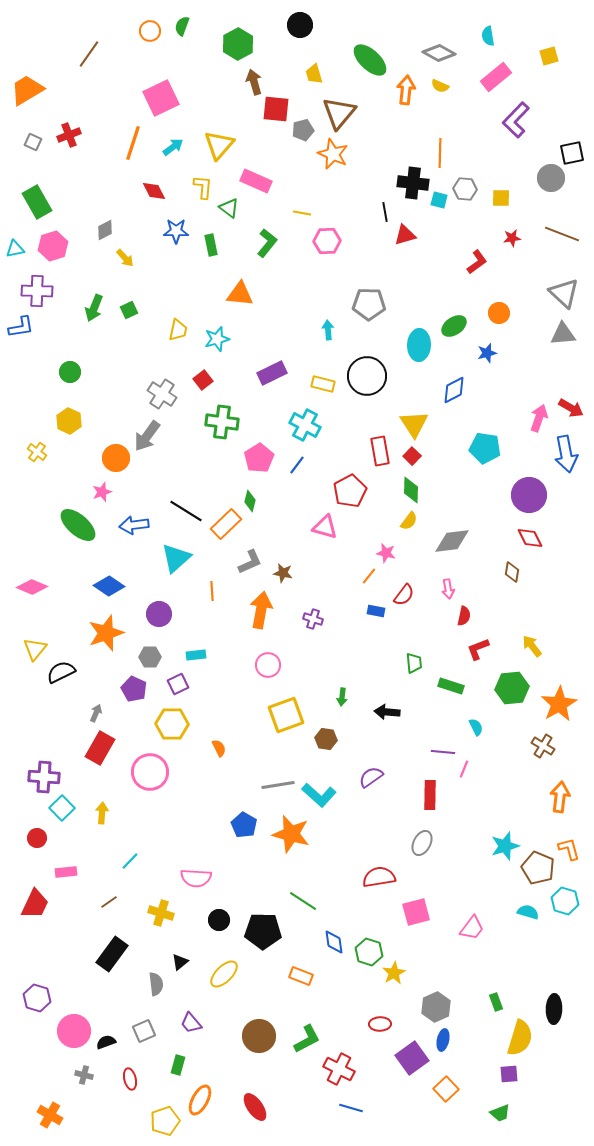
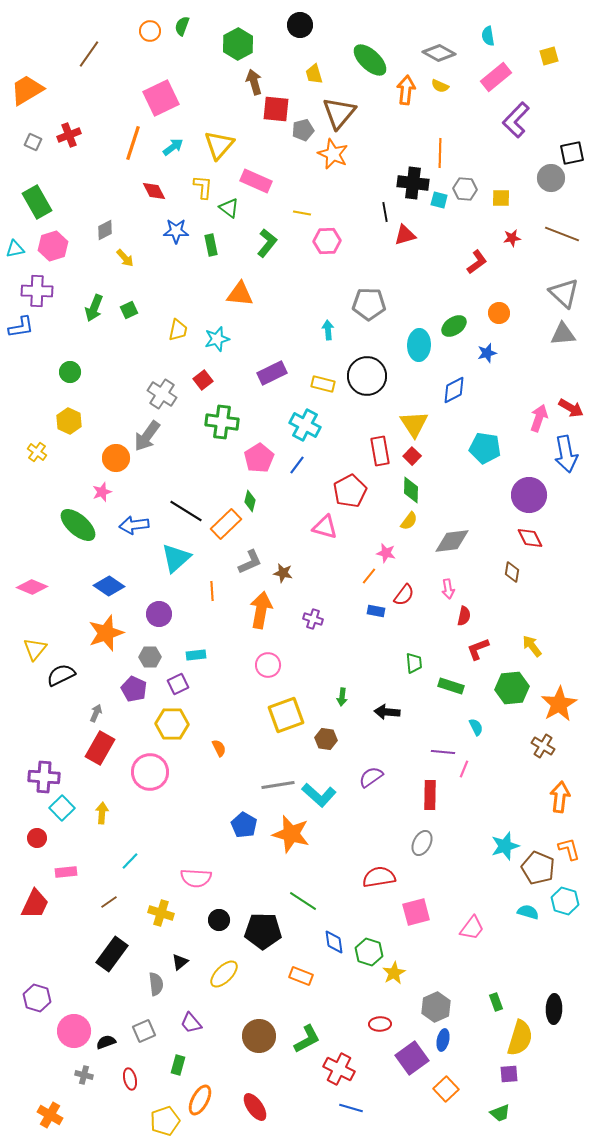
black semicircle at (61, 672): moved 3 px down
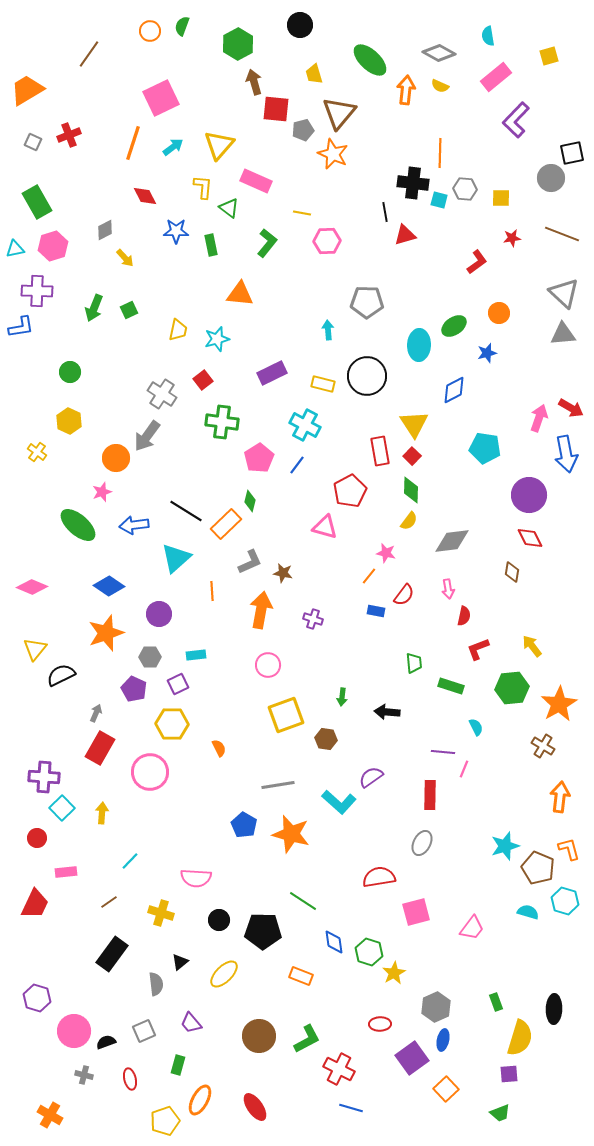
red diamond at (154, 191): moved 9 px left, 5 px down
gray pentagon at (369, 304): moved 2 px left, 2 px up
cyan L-shape at (319, 795): moved 20 px right, 7 px down
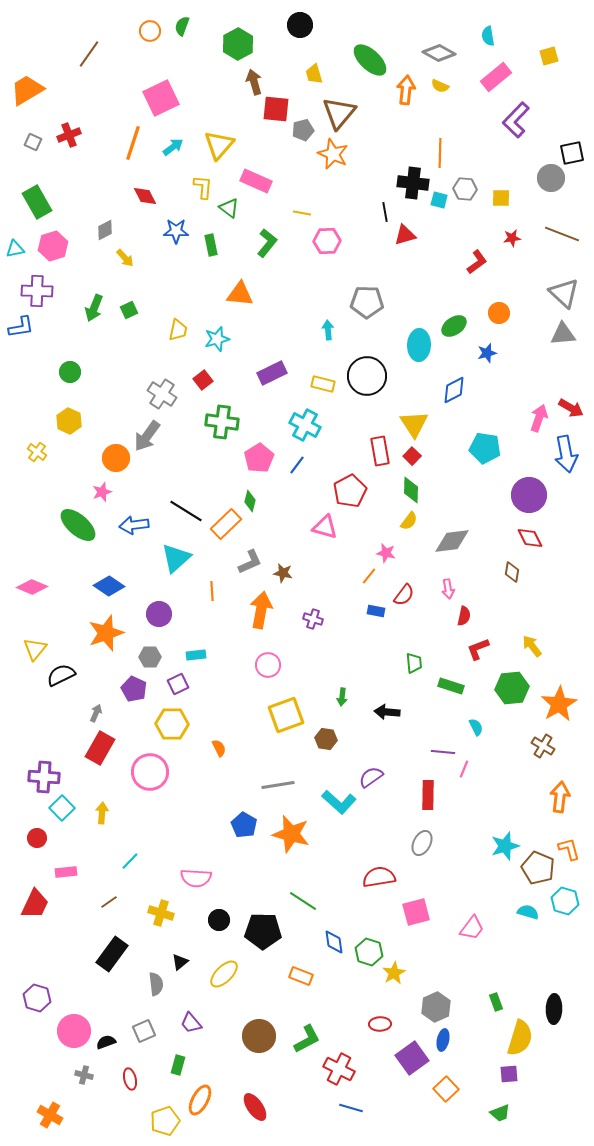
red rectangle at (430, 795): moved 2 px left
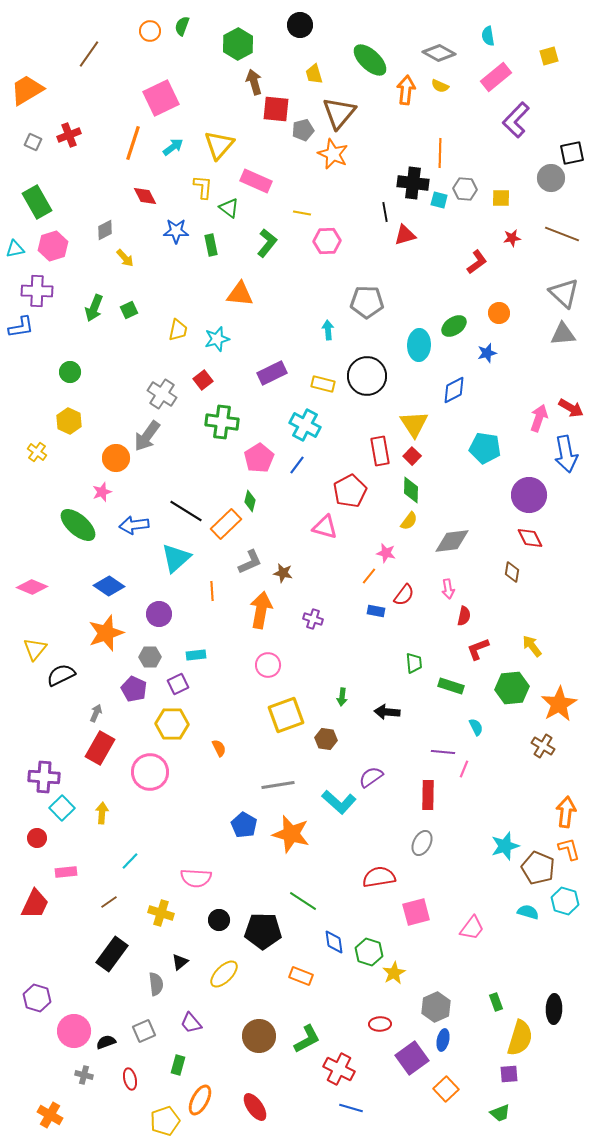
orange arrow at (560, 797): moved 6 px right, 15 px down
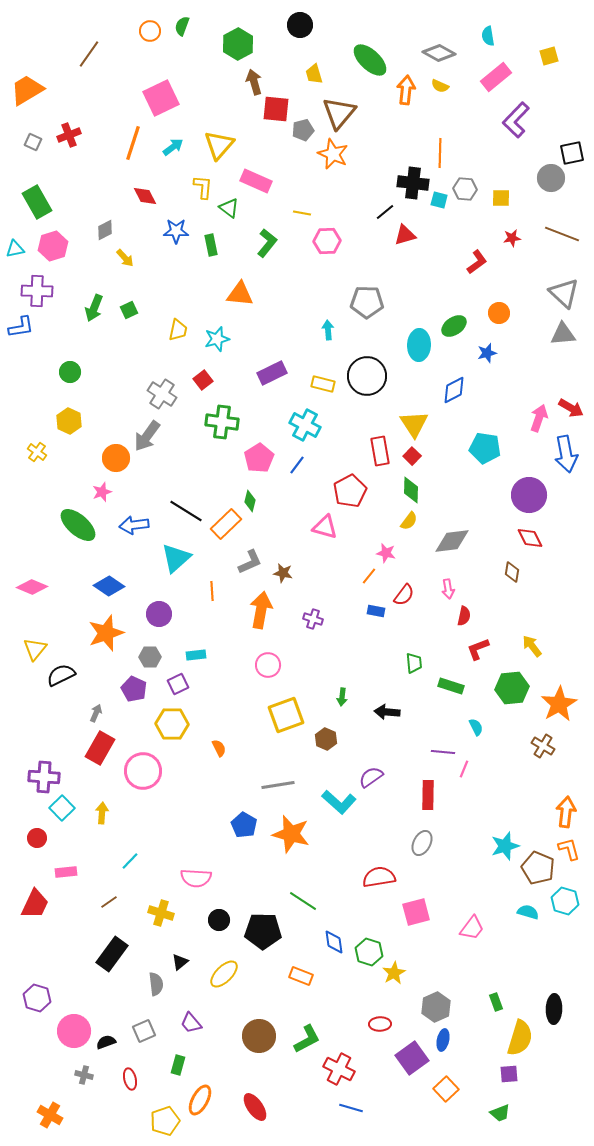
black line at (385, 212): rotated 60 degrees clockwise
brown hexagon at (326, 739): rotated 15 degrees clockwise
pink circle at (150, 772): moved 7 px left, 1 px up
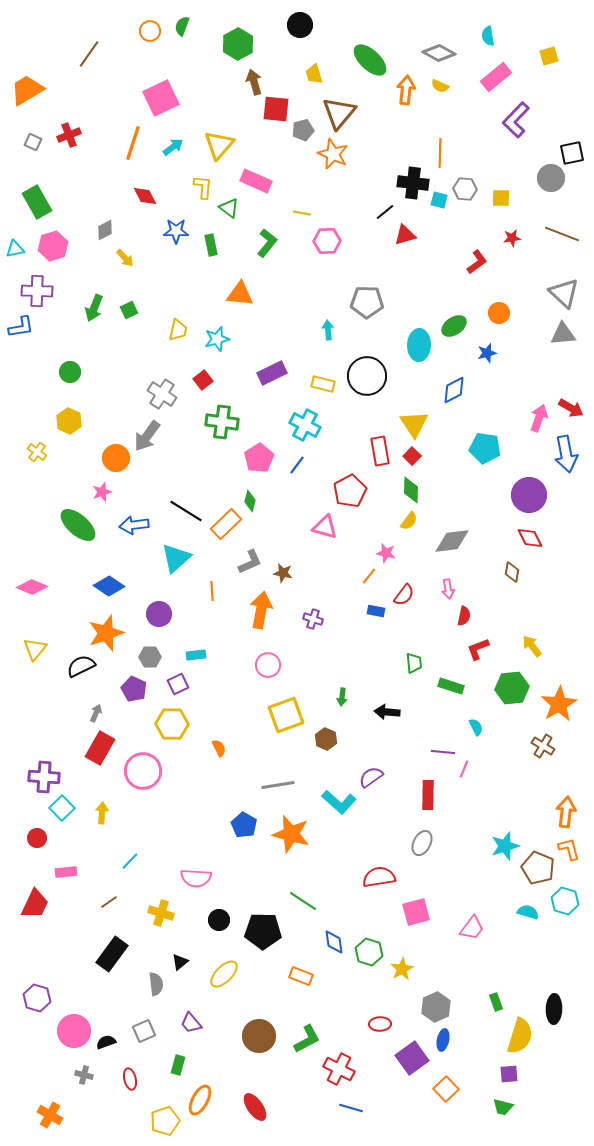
black semicircle at (61, 675): moved 20 px right, 9 px up
yellow star at (394, 973): moved 8 px right, 4 px up
yellow semicircle at (520, 1038): moved 2 px up
green trapezoid at (500, 1113): moved 3 px right, 6 px up; rotated 35 degrees clockwise
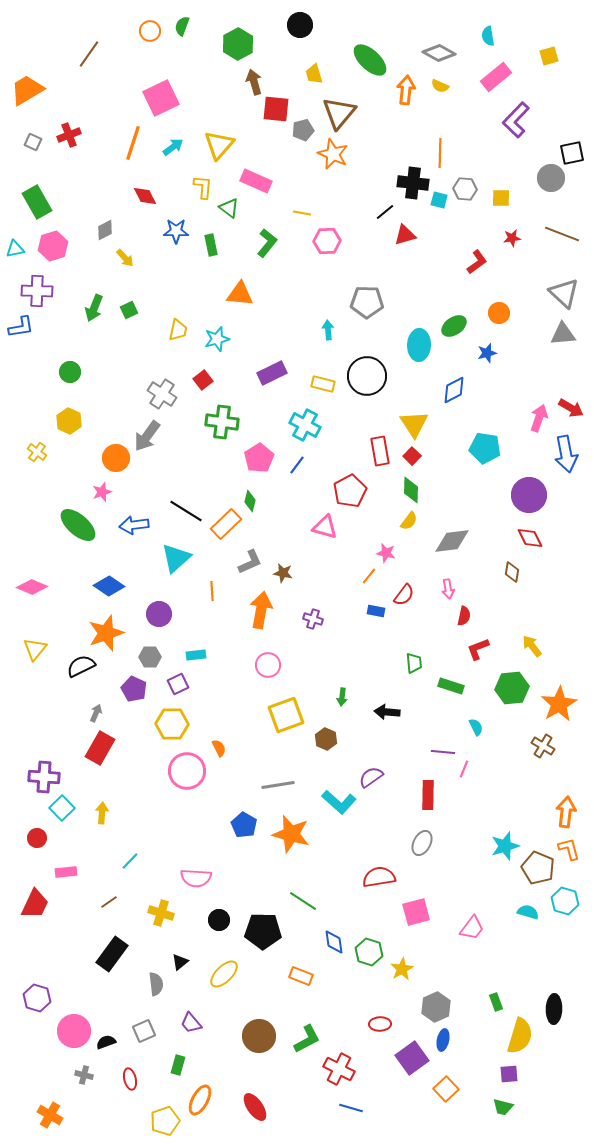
pink circle at (143, 771): moved 44 px right
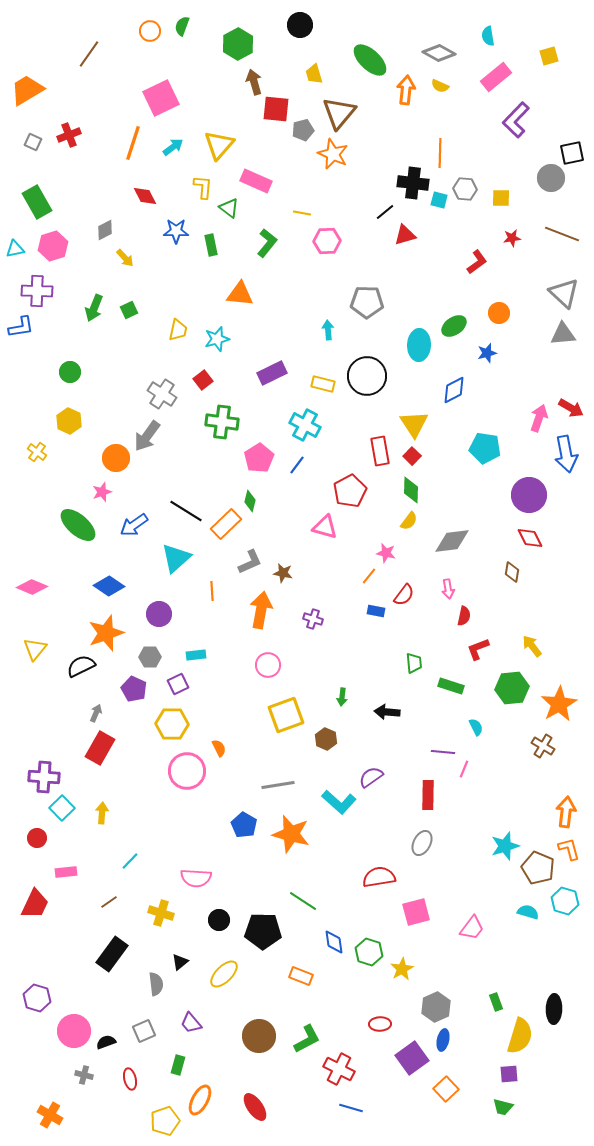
blue arrow at (134, 525): rotated 28 degrees counterclockwise
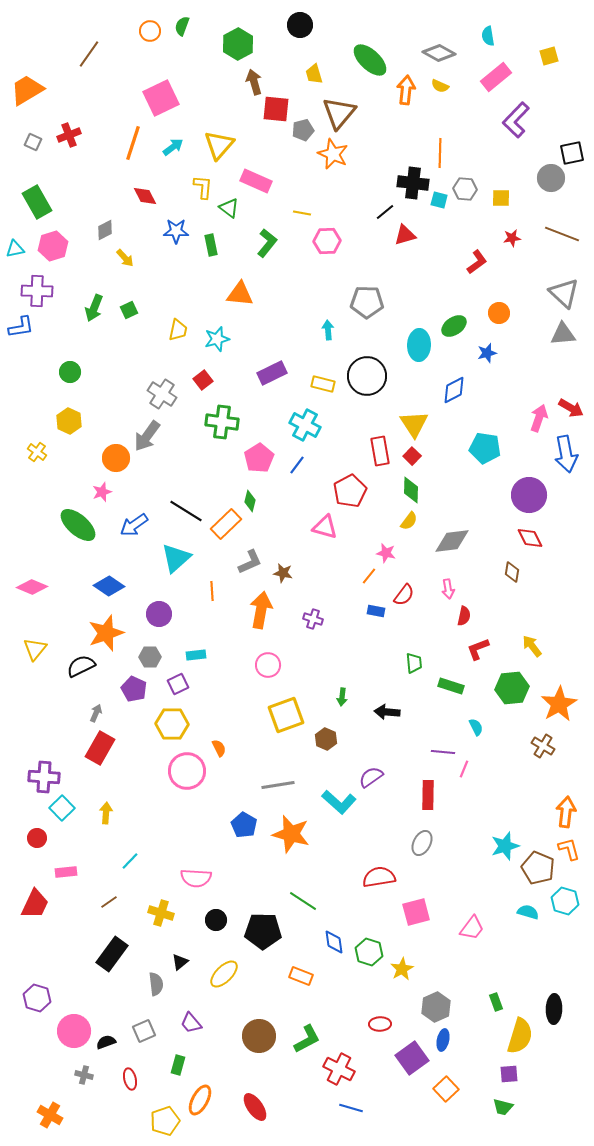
yellow arrow at (102, 813): moved 4 px right
black circle at (219, 920): moved 3 px left
